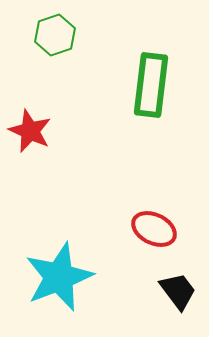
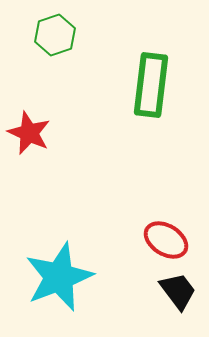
red star: moved 1 px left, 2 px down
red ellipse: moved 12 px right, 11 px down; rotated 6 degrees clockwise
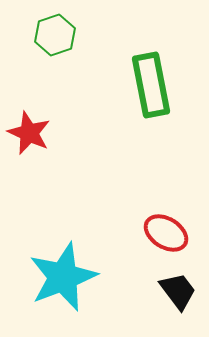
green rectangle: rotated 18 degrees counterclockwise
red ellipse: moved 7 px up
cyan star: moved 4 px right
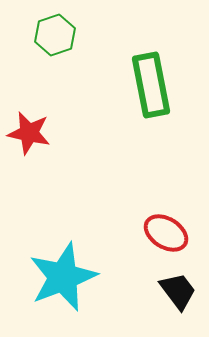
red star: rotated 12 degrees counterclockwise
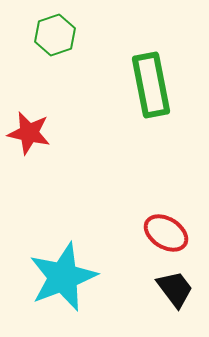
black trapezoid: moved 3 px left, 2 px up
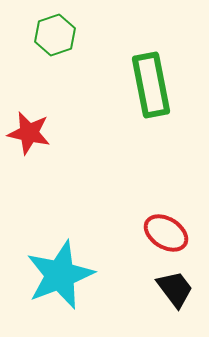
cyan star: moved 3 px left, 2 px up
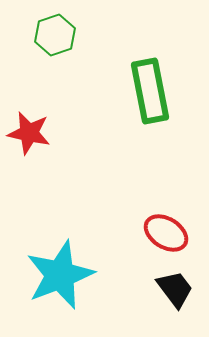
green rectangle: moved 1 px left, 6 px down
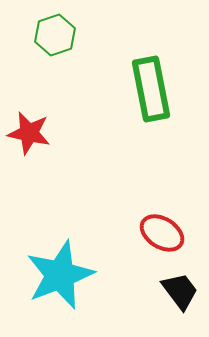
green rectangle: moved 1 px right, 2 px up
red ellipse: moved 4 px left
black trapezoid: moved 5 px right, 2 px down
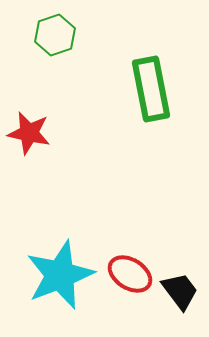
red ellipse: moved 32 px left, 41 px down
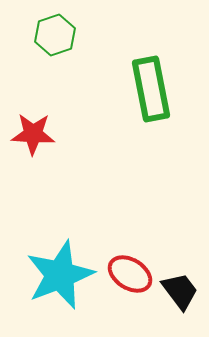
red star: moved 4 px right, 1 px down; rotated 9 degrees counterclockwise
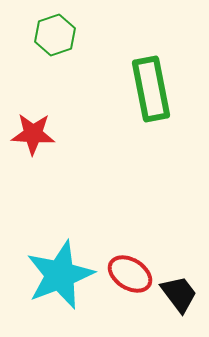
black trapezoid: moved 1 px left, 3 px down
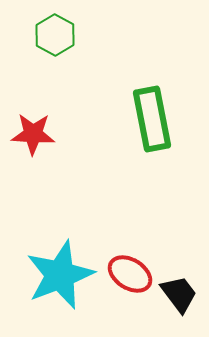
green hexagon: rotated 12 degrees counterclockwise
green rectangle: moved 1 px right, 30 px down
